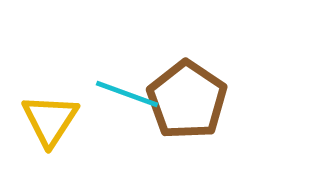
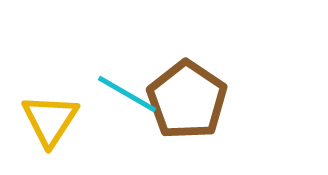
cyan line: rotated 10 degrees clockwise
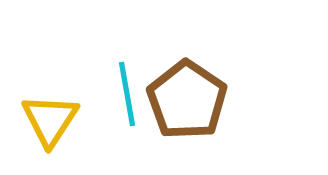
cyan line: rotated 50 degrees clockwise
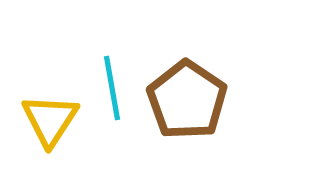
cyan line: moved 15 px left, 6 px up
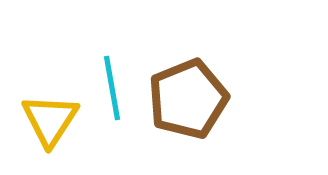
brown pentagon: moved 1 px right, 1 px up; rotated 16 degrees clockwise
